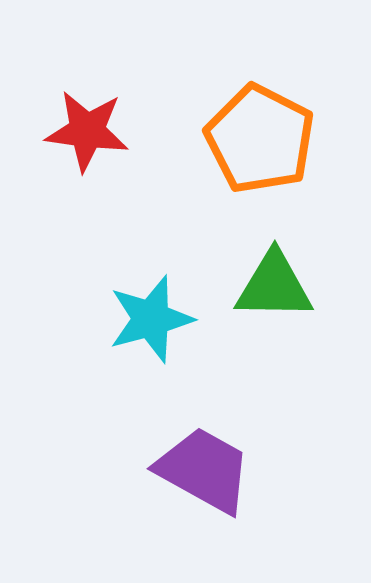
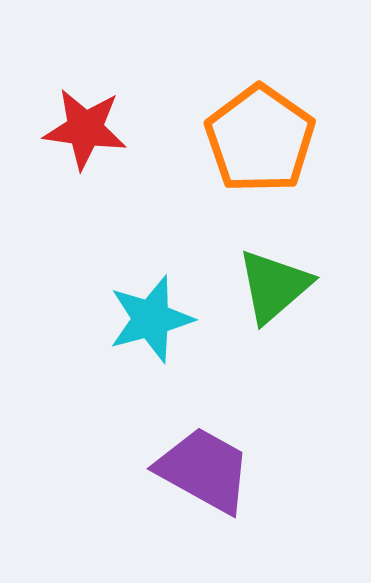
red star: moved 2 px left, 2 px up
orange pentagon: rotated 8 degrees clockwise
green triangle: rotated 42 degrees counterclockwise
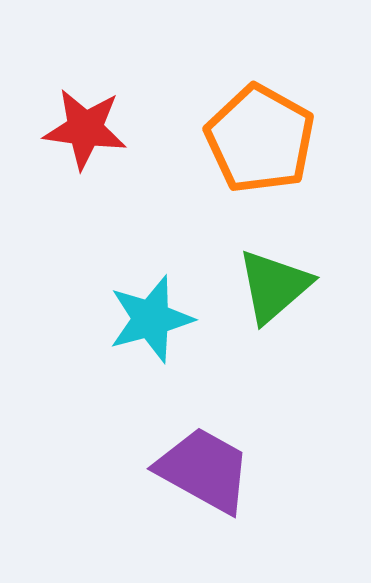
orange pentagon: rotated 6 degrees counterclockwise
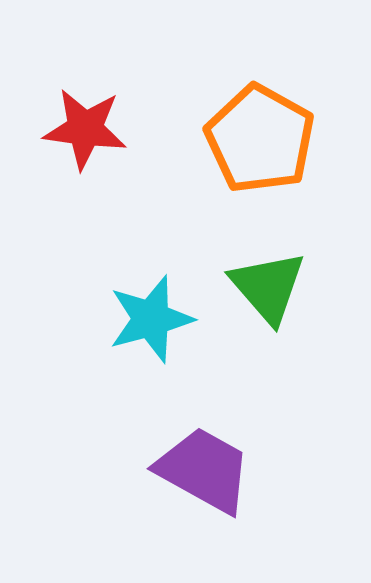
green triangle: moved 6 px left, 1 px down; rotated 30 degrees counterclockwise
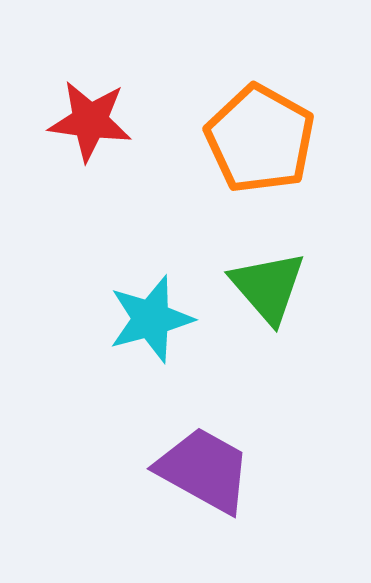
red star: moved 5 px right, 8 px up
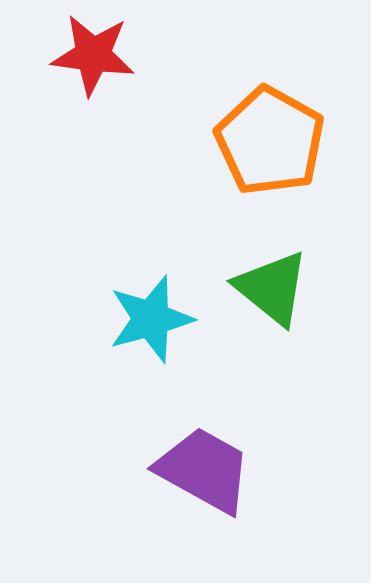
red star: moved 3 px right, 66 px up
orange pentagon: moved 10 px right, 2 px down
green triangle: moved 4 px right, 1 px down; rotated 10 degrees counterclockwise
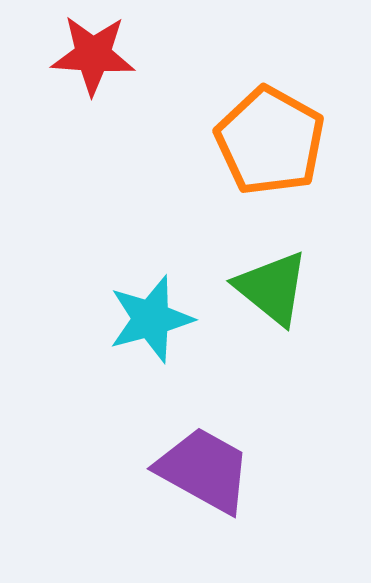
red star: rotated 4 degrees counterclockwise
